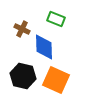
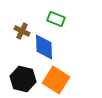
brown cross: moved 2 px down
black hexagon: moved 3 px down
orange square: rotated 8 degrees clockwise
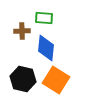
green rectangle: moved 12 px left, 1 px up; rotated 18 degrees counterclockwise
brown cross: rotated 28 degrees counterclockwise
blue diamond: moved 2 px right, 1 px down; rotated 8 degrees clockwise
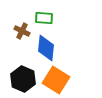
brown cross: rotated 28 degrees clockwise
black hexagon: rotated 10 degrees clockwise
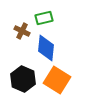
green rectangle: rotated 18 degrees counterclockwise
orange square: moved 1 px right
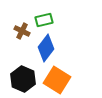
green rectangle: moved 2 px down
blue diamond: rotated 32 degrees clockwise
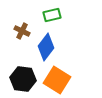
green rectangle: moved 8 px right, 5 px up
blue diamond: moved 1 px up
black hexagon: rotated 15 degrees counterclockwise
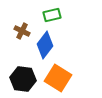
blue diamond: moved 1 px left, 2 px up
orange square: moved 1 px right, 2 px up
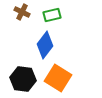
brown cross: moved 19 px up
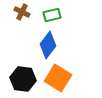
blue diamond: moved 3 px right
